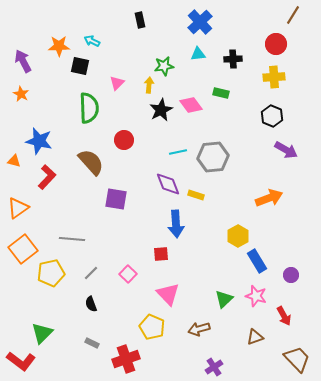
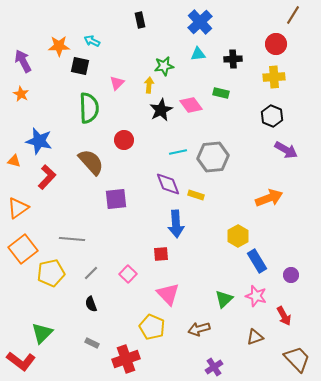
purple square at (116, 199): rotated 15 degrees counterclockwise
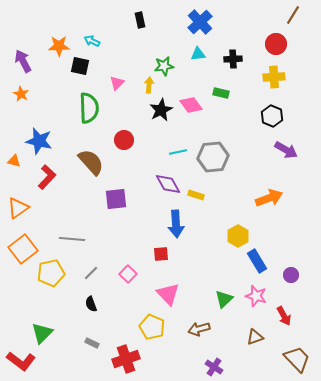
purple diamond at (168, 184): rotated 8 degrees counterclockwise
purple cross at (214, 367): rotated 24 degrees counterclockwise
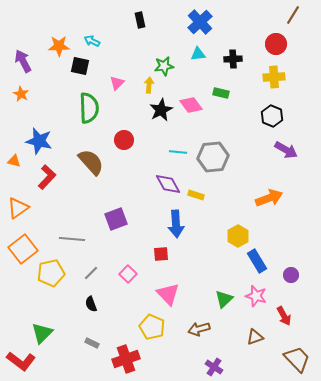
cyan line at (178, 152): rotated 18 degrees clockwise
purple square at (116, 199): moved 20 px down; rotated 15 degrees counterclockwise
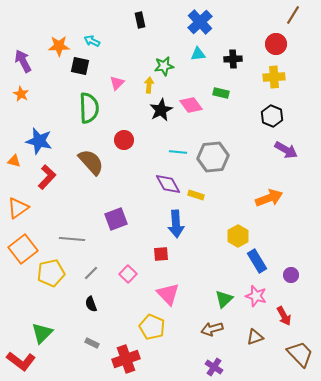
brown arrow at (199, 329): moved 13 px right
brown trapezoid at (297, 359): moved 3 px right, 5 px up
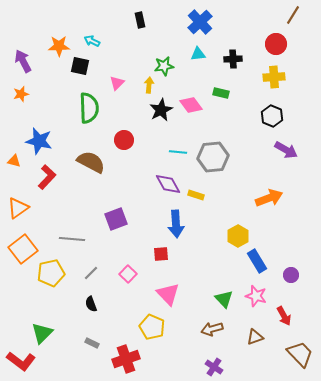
orange star at (21, 94): rotated 28 degrees clockwise
brown semicircle at (91, 162): rotated 20 degrees counterclockwise
green triangle at (224, 299): rotated 30 degrees counterclockwise
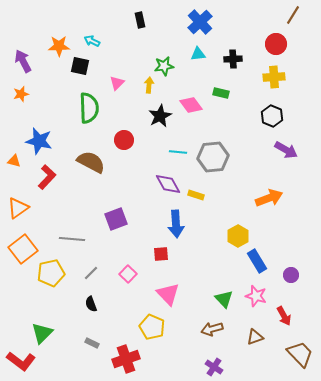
black star at (161, 110): moved 1 px left, 6 px down
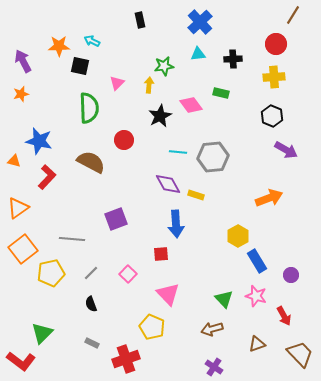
brown triangle at (255, 337): moved 2 px right, 7 px down
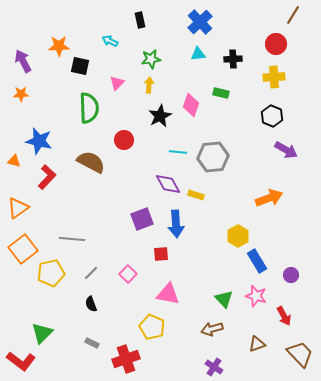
cyan arrow at (92, 41): moved 18 px right
green star at (164, 66): moved 13 px left, 7 px up
orange star at (21, 94): rotated 14 degrees clockwise
pink diamond at (191, 105): rotated 55 degrees clockwise
purple square at (116, 219): moved 26 px right
pink triangle at (168, 294): rotated 35 degrees counterclockwise
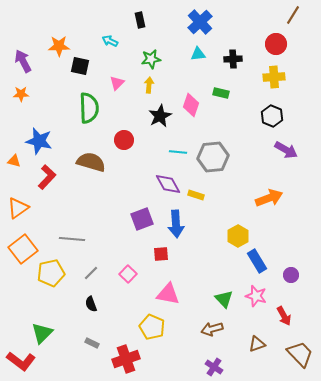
brown semicircle at (91, 162): rotated 12 degrees counterclockwise
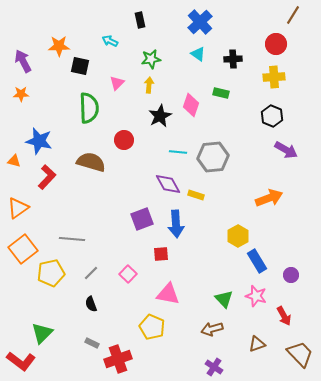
cyan triangle at (198, 54): rotated 42 degrees clockwise
red cross at (126, 359): moved 8 px left
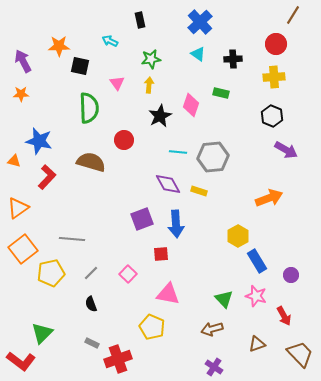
pink triangle at (117, 83): rotated 21 degrees counterclockwise
yellow rectangle at (196, 195): moved 3 px right, 4 px up
